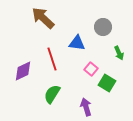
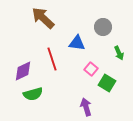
green semicircle: moved 19 px left; rotated 138 degrees counterclockwise
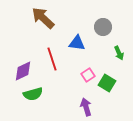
pink square: moved 3 px left, 6 px down; rotated 16 degrees clockwise
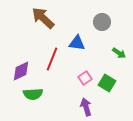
gray circle: moved 1 px left, 5 px up
green arrow: rotated 32 degrees counterclockwise
red line: rotated 40 degrees clockwise
purple diamond: moved 2 px left
pink square: moved 3 px left, 3 px down
green semicircle: rotated 12 degrees clockwise
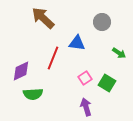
red line: moved 1 px right, 1 px up
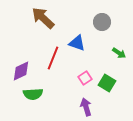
blue triangle: rotated 12 degrees clockwise
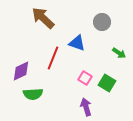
pink square: rotated 24 degrees counterclockwise
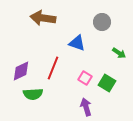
brown arrow: rotated 35 degrees counterclockwise
red line: moved 10 px down
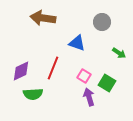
pink square: moved 1 px left, 2 px up
purple arrow: moved 3 px right, 10 px up
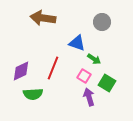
green arrow: moved 25 px left, 6 px down
